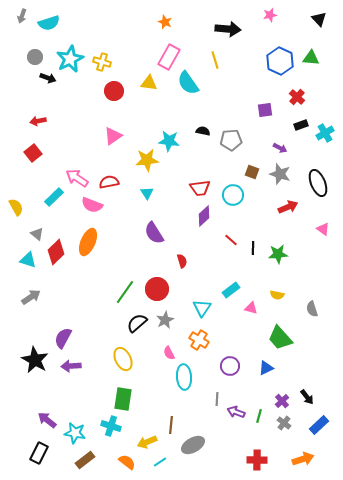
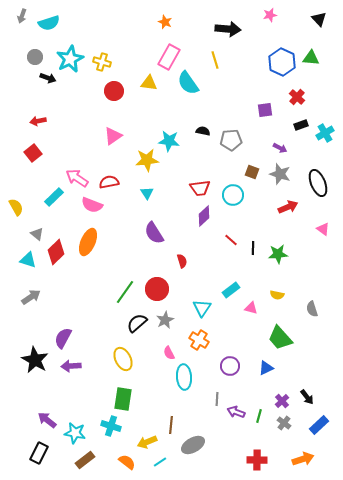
blue hexagon at (280, 61): moved 2 px right, 1 px down
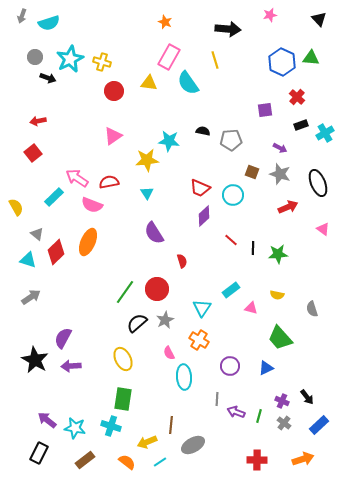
red trapezoid at (200, 188): rotated 30 degrees clockwise
purple cross at (282, 401): rotated 24 degrees counterclockwise
cyan star at (75, 433): moved 5 px up
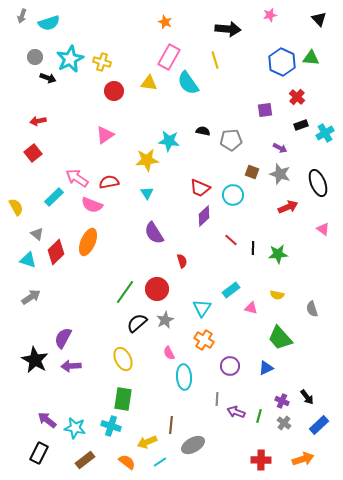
pink triangle at (113, 136): moved 8 px left, 1 px up
orange cross at (199, 340): moved 5 px right
red cross at (257, 460): moved 4 px right
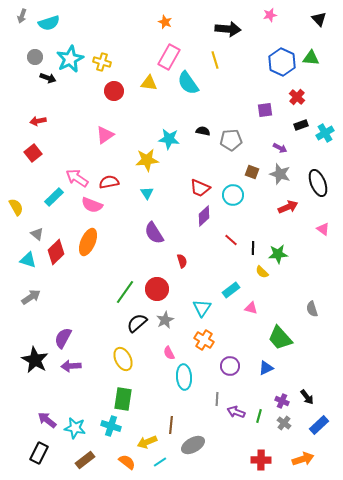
cyan star at (169, 141): moved 2 px up
yellow semicircle at (277, 295): moved 15 px left, 23 px up; rotated 32 degrees clockwise
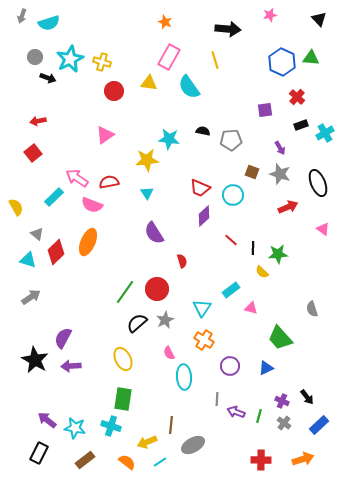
cyan semicircle at (188, 83): moved 1 px right, 4 px down
purple arrow at (280, 148): rotated 32 degrees clockwise
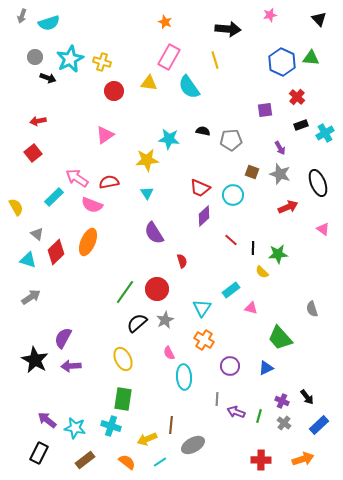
yellow arrow at (147, 442): moved 3 px up
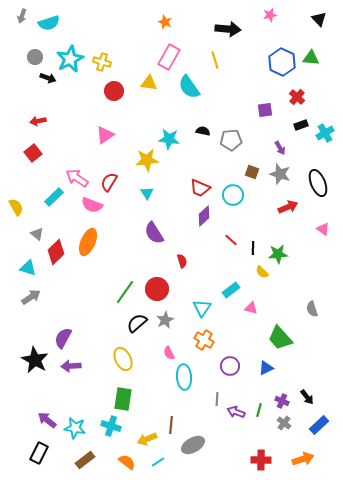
red semicircle at (109, 182): rotated 48 degrees counterclockwise
cyan triangle at (28, 260): moved 8 px down
green line at (259, 416): moved 6 px up
cyan line at (160, 462): moved 2 px left
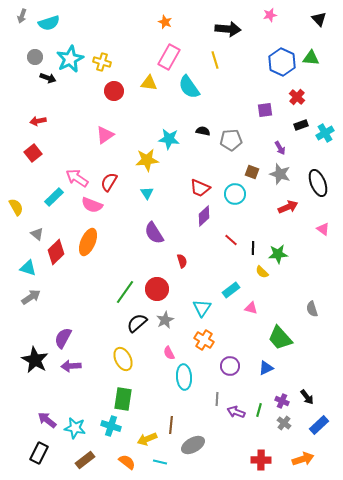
cyan circle at (233, 195): moved 2 px right, 1 px up
cyan line at (158, 462): moved 2 px right; rotated 48 degrees clockwise
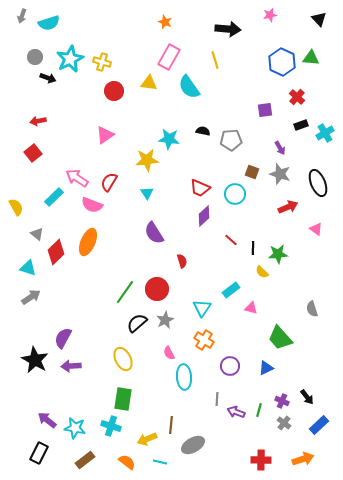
pink triangle at (323, 229): moved 7 px left
